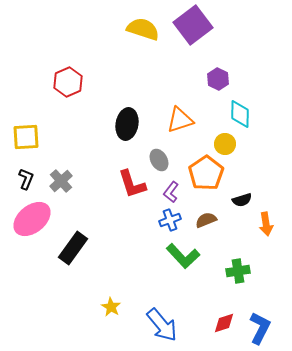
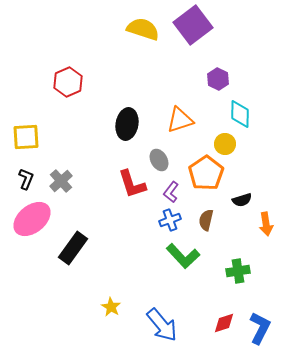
brown semicircle: rotated 55 degrees counterclockwise
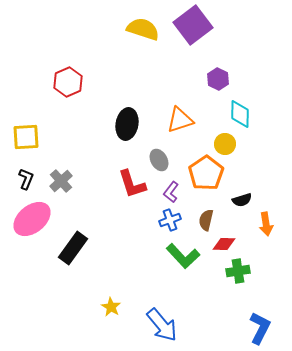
red diamond: moved 79 px up; rotated 20 degrees clockwise
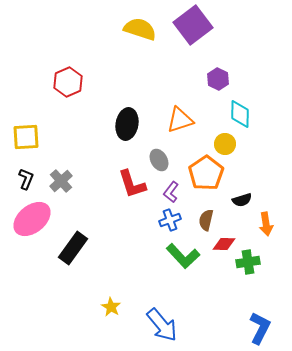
yellow semicircle: moved 3 px left
green cross: moved 10 px right, 9 px up
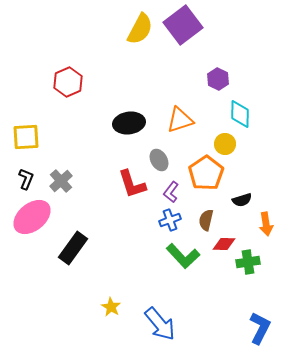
purple square: moved 10 px left
yellow semicircle: rotated 100 degrees clockwise
black ellipse: moved 2 px right, 1 px up; rotated 72 degrees clockwise
pink ellipse: moved 2 px up
blue arrow: moved 2 px left, 1 px up
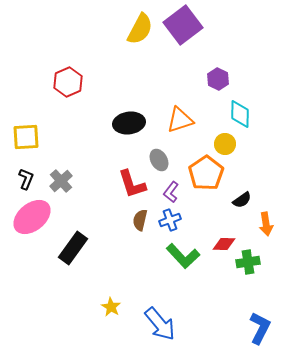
black semicircle: rotated 18 degrees counterclockwise
brown semicircle: moved 66 px left
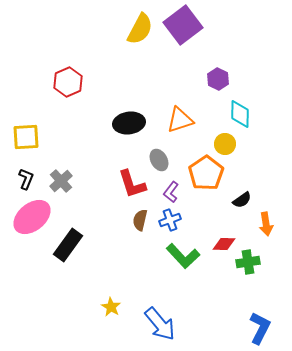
black rectangle: moved 5 px left, 3 px up
